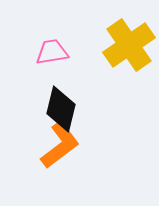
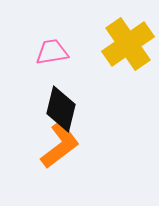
yellow cross: moved 1 px left, 1 px up
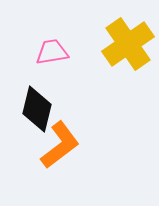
black diamond: moved 24 px left
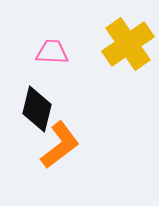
pink trapezoid: rotated 12 degrees clockwise
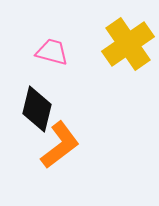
pink trapezoid: rotated 12 degrees clockwise
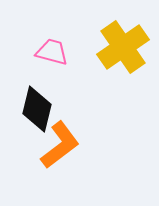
yellow cross: moved 5 px left, 3 px down
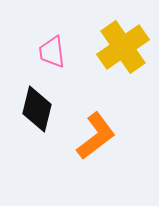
pink trapezoid: rotated 112 degrees counterclockwise
orange L-shape: moved 36 px right, 9 px up
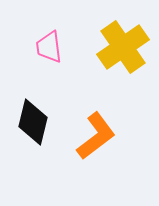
pink trapezoid: moved 3 px left, 5 px up
black diamond: moved 4 px left, 13 px down
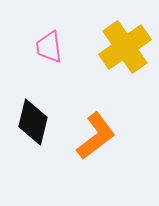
yellow cross: moved 2 px right
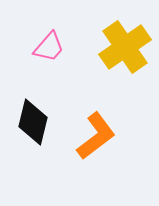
pink trapezoid: rotated 132 degrees counterclockwise
